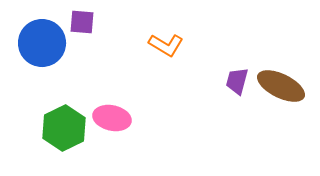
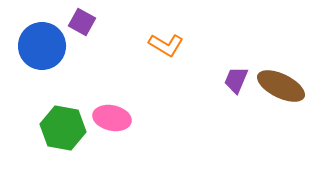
purple square: rotated 24 degrees clockwise
blue circle: moved 3 px down
purple trapezoid: moved 1 px left, 1 px up; rotated 8 degrees clockwise
green hexagon: moved 1 px left; rotated 24 degrees counterclockwise
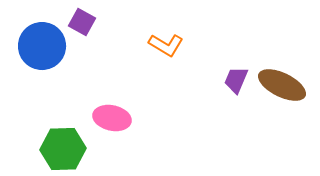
brown ellipse: moved 1 px right, 1 px up
green hexagon: moved 21 px down; rotated 12 degrees counterclockwise
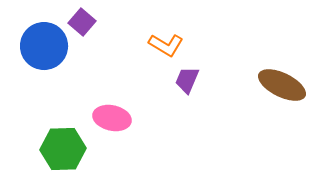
purple square: rotated 12 degrees clockwise
blue circle: moved 2 px right
purple trapezoid: moved 49 px left
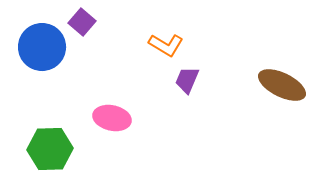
blue circle: moved 2 px left, 1 px down
green hexagon: moved 13 px left
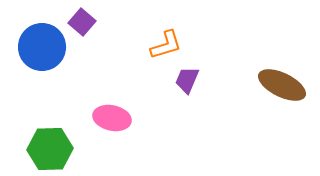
orange L-shape: rotated 48 degrees counterclockwise
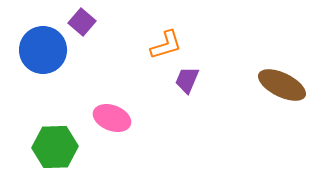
blue circle: moved 1 px right, 3 px down
pink ellipse: rotated 9 degrees clockwise
green hexagon: moved 5 px right, 2 px up
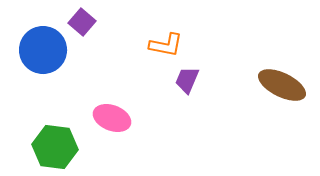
orange L-shape: rotated 28 degrees clockwise
green hexagon: rotated 9 degrees clockwise
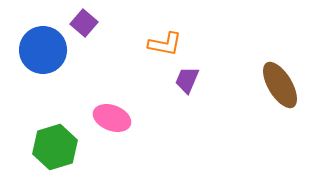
purple square: moved 2 px right, 1 px down
orange L-shape: moved 1 px left, 1 px up
brown ellipse: moved 2 px left; rotated 33 degrees clockwise
green hexagon: rotated 24 degrees counterclockwise
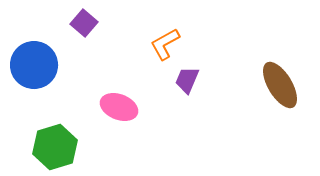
orange L-shape: rotated 140 degrees clockwise
blue circle: moved 9 px left, 15 px down
pink ellipse: moved 7 px right, 11 px up
